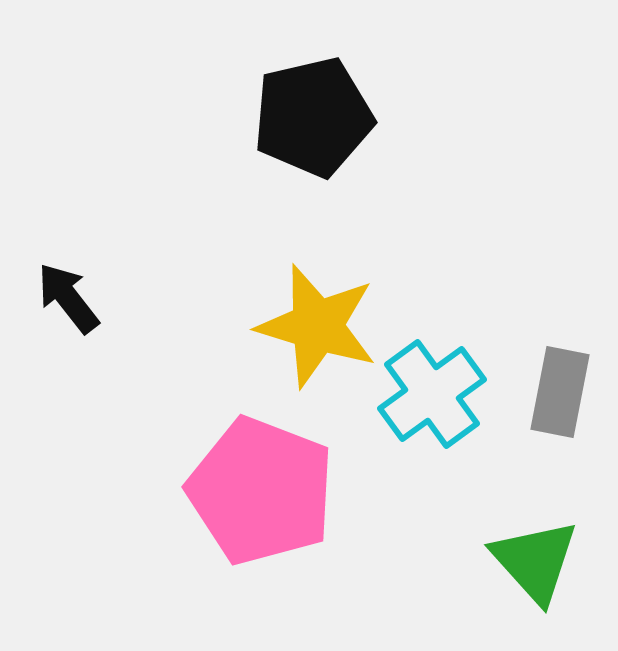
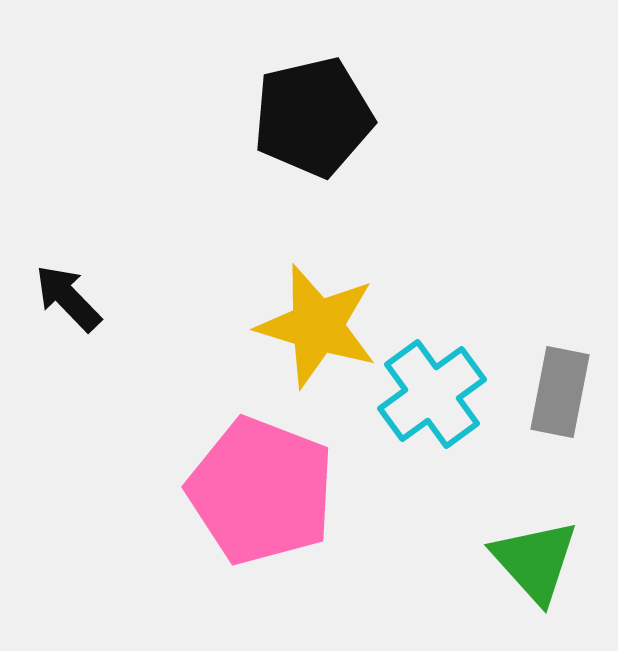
black arrow: rotated 6 degrees counterclockwise
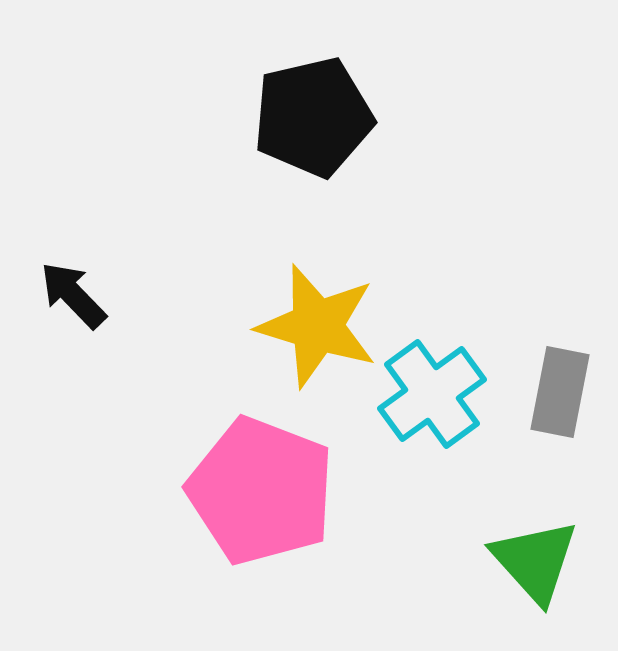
black arrow: moved 5 px right, 3 px up
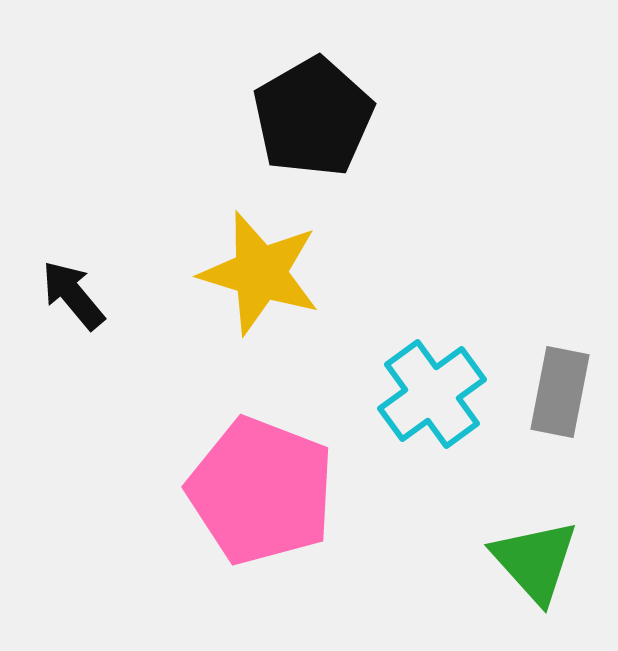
black pentagon: rotated 17 degrees counterclockwise
black arrow: rotated 4 degrees clockwise
yellow star: moved 57 px left, 53 px up
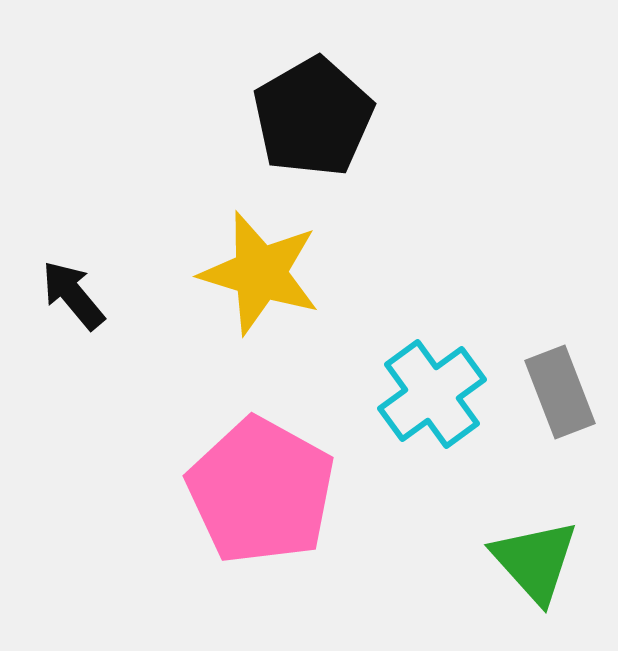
gray rectangle: rotated 32 degrees counterclockwise
pink pentagon: rotated 8 degrees clockwise
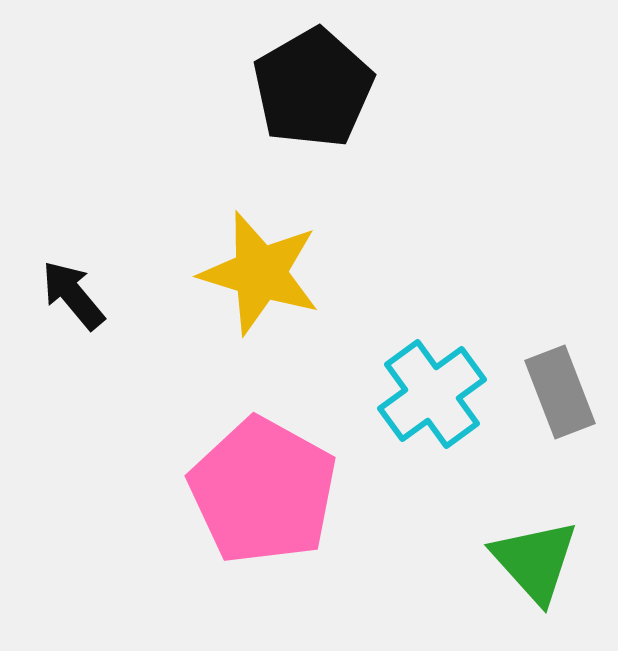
black pentagon: moved 29 px up
pink pentagon: moved 2 px right
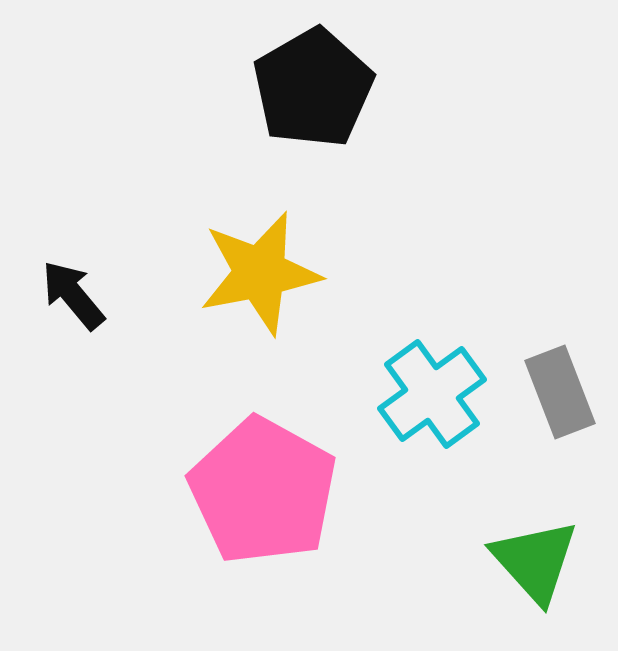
yellow star: rotated 28 degrees counterclockwise
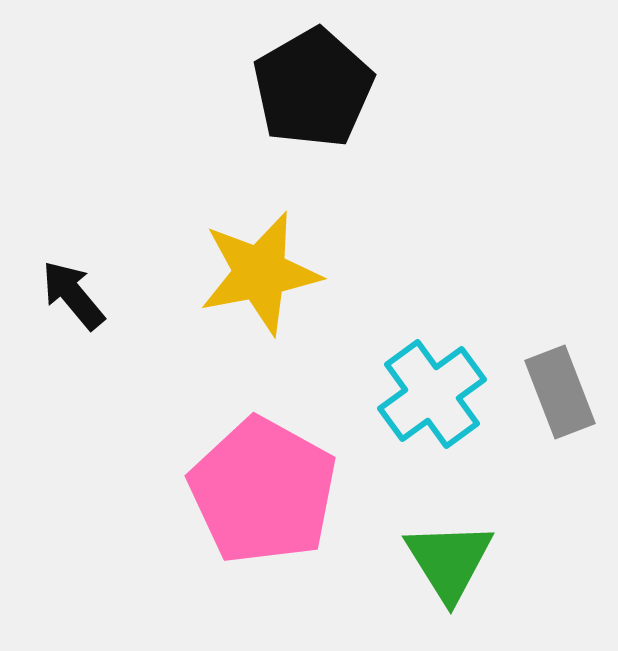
green triangle: moved 86 px left; rotated 10 degrees clockwise
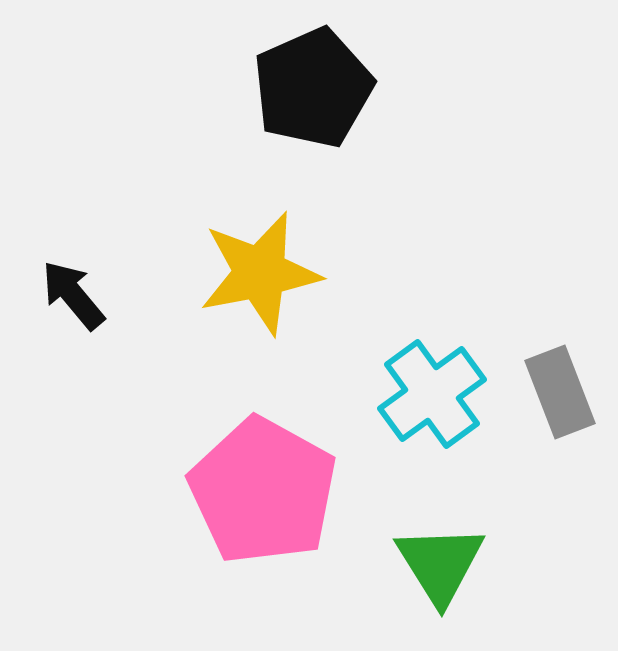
black pentagon: rotated 6 degrees clockwise
green triangle: moved 9 px left, 3 px down
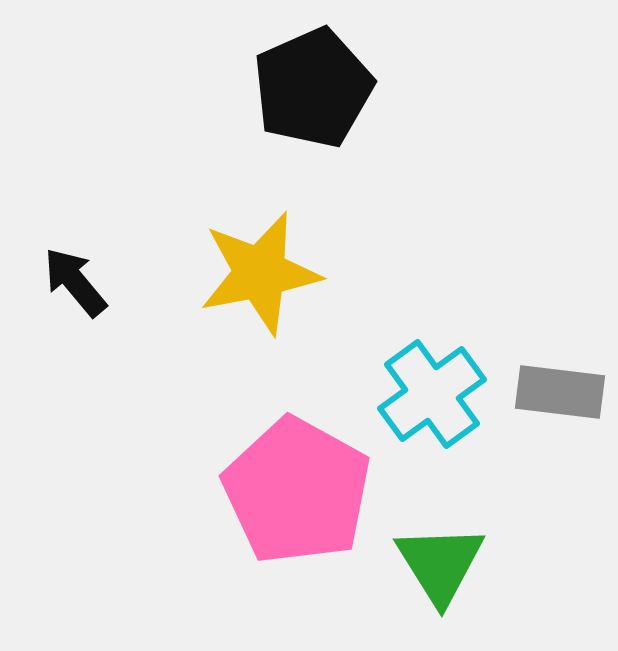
black arrow: moved 2 px right, 13 px up
gray rectangle: rotated 62 degrees counterclockwise
pink pentagon: moved 34 px right
